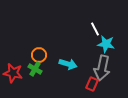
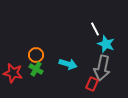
cyan star: rotated 12 degrees clockwise
orange circle: moved 3 px left
green cross: moved 1 px right
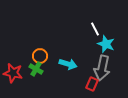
orange circle: moved 4 px right, 1 px down
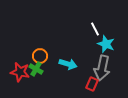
red star: moved 7 px right, 1 px up
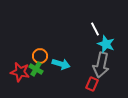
cyan arrow: moved 7 px left
gray arrow: moved 1 px left, 3 px up
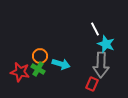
gray arrow: rotated 10 degrees counterclockwise
green cross: moved 2 px right
